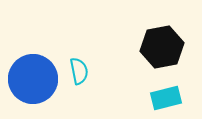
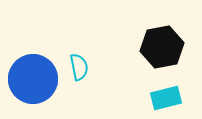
cyan semicircle: moved 4 px up
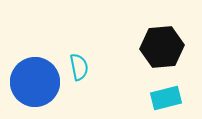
black hexagon: rotated 6 degrees clockwise
blue circle: moved 2 px right, 3 px down
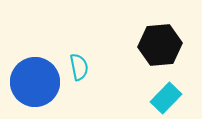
black hexagon: moved 2 px left, 2 px up
cyan rectangle: rotated 32 degrees counterclockwise
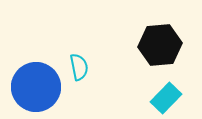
blue circle: moved 1 px right, 5 px down
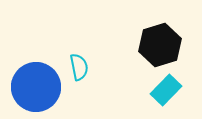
black hexagon: rotated 12 degrees counterclockwise
cyan rectangle: moved 8 px up
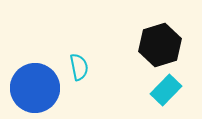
blue circle: moved 1 px left, 1 px down
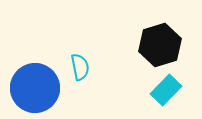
cyan semicircle: moved 1 px right
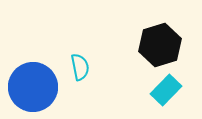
blue circle: moved 2 px left, 1 px up
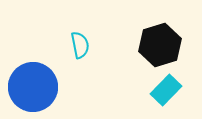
cyan semicircle: moved 22 px up
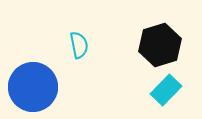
cyan semicircle: moved 1 px left
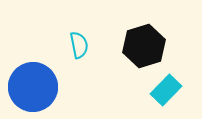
black hexagon: moved 16 px left, 1 px down
